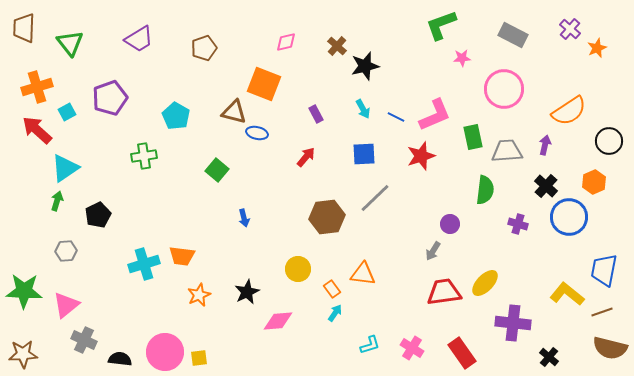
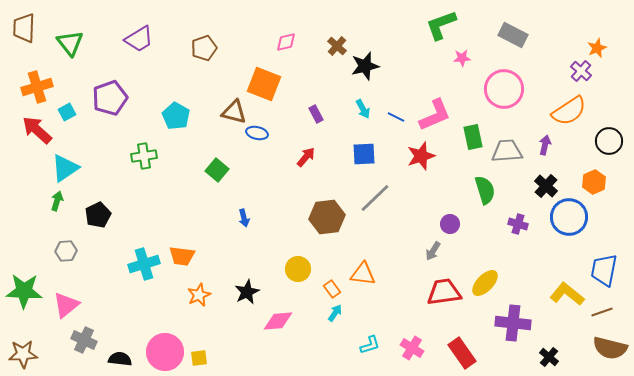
purple cross at (570, 29): moved 11 px right, 42 px down
green semicircle at (485, 190): rotated 24 degrees counterclockwise
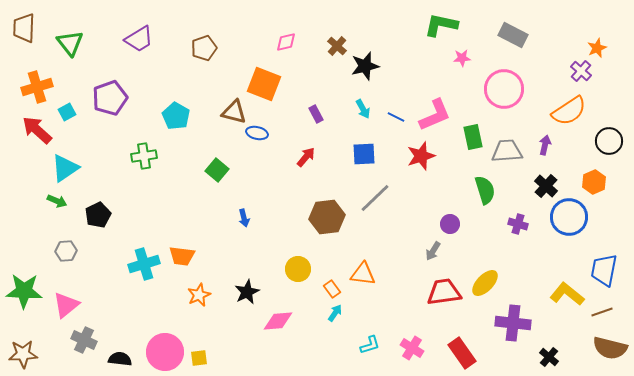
green L-shape at (441, 25): rotated 32 degrees clockwise
green arrow at (57, 201): rotated 96 degrees clockwise
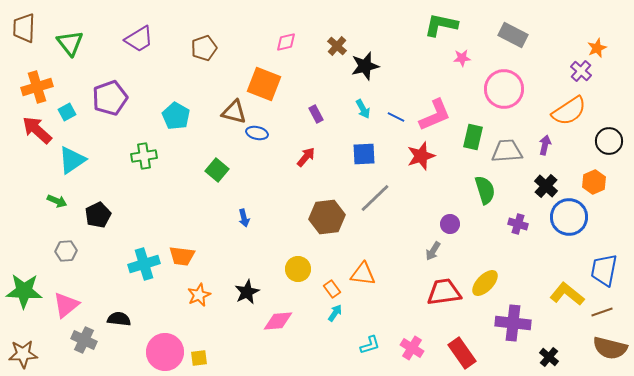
green rectangle at (473, 137): rotated 25 degrees clockwise
cyan triangle at (65, 168): moved 7 px right, 8 px up
black semicircle at (120, 359): moved 1 px left, 40 px up
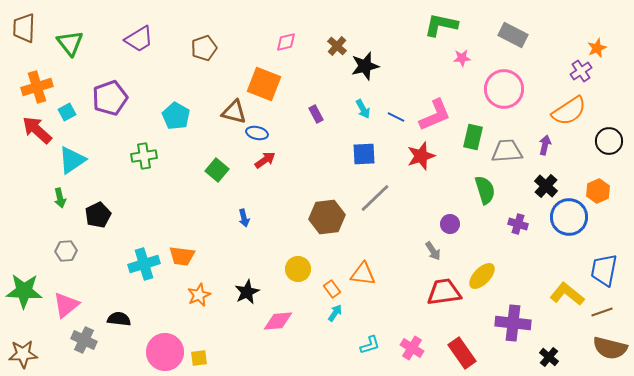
purple cross at (581, 71): rotated 15 degrees clockwise
red arrow at (306, 157): moved 41 px left, 3 px down; rotated 15 degrees clockwise
orange hexagon at (594, 182): moved 4 px right, 9 px down
green arrow at (57, 201): moved 3 px right, 3 px up; rotated 54 degrees clockwise
gray arrow at (433, 251): rotated 66 degrees counterclockwise
yellow ellipse at (485, 283): moved 3 px left, 7 px up
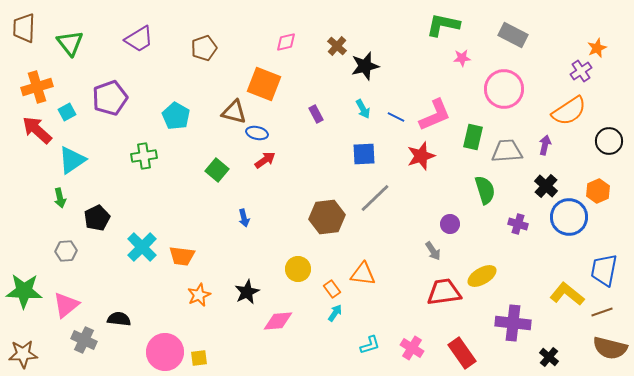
green L-shape at (441, 25): moved 2 px right
black pentagon at (98, 215): moved 1 px left, 3 px down
cyan cross at (144, 264): moved 2 px left, 17 px up; rotated 28 degrees counterclockwise
yellow ellipse at (482, 276): rotated 16 degrees clockwise
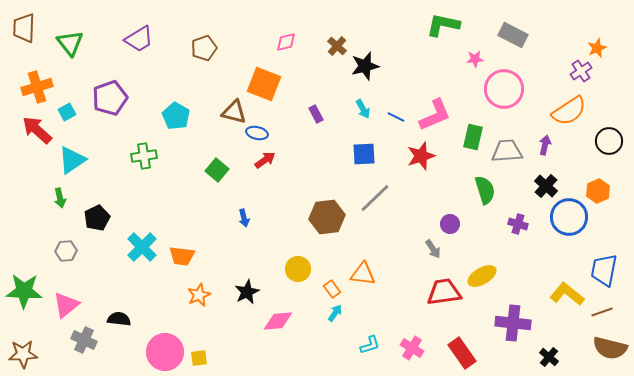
pink star at (462, 58): moved 13 px right, 1 px down
gray arrow at (433, 251): moved 2 px up
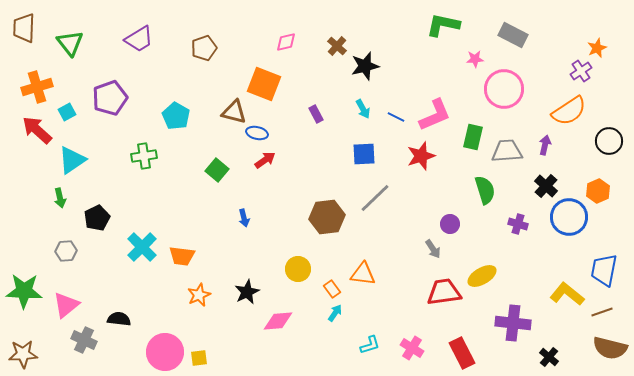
red rectangle at (462, 353): rotated 8 degrees clockwise
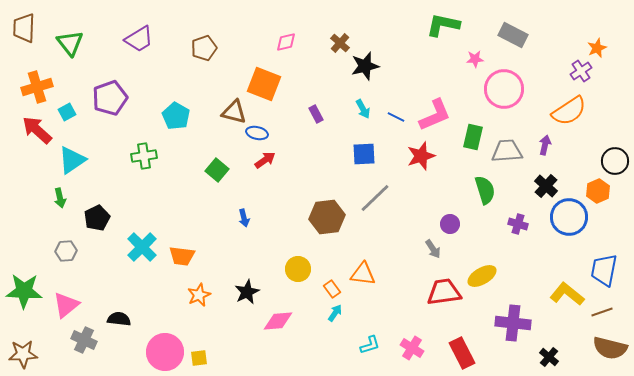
brown cross at (337, 46): moved 3 px right, 3 px up
black circle at (609, 141): moved 6 px right, 20 px down
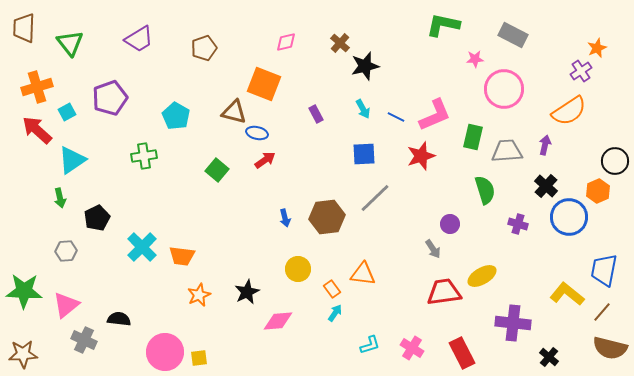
blue arrow at (244, 218): moved 41 px right
brown line at (602, 312): rotated 30 degrees counterclockwise
